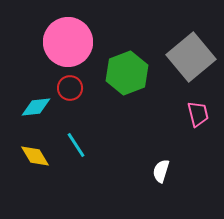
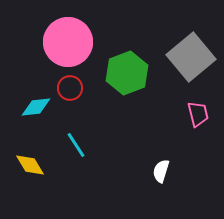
yellow diamond: moved 5 px left, 9 px down
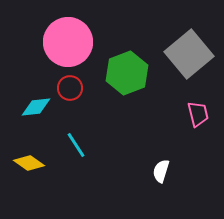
gray square: moved 2 px left, 3 px up
yellow diamond: moved 1 px left, 2 px up; rotated 24 degrees counterclockwise
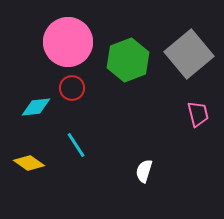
green hexagon: moved 1 px right, 13 px up
red circle: moved 2 px right
white semicircle: moved 17 px left
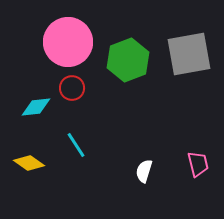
gray square: rotated 30 degrees clockwise
pink trapezoid: moved 50 px down
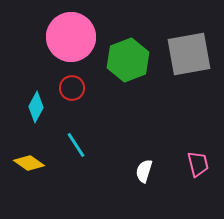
pink circle: moved 3 px right, 5 px up
cyan diamond: rotated 56 degrees counterclockwise
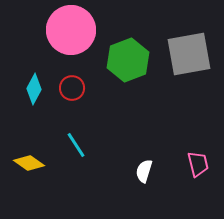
pink circle: moved 7 px up
cyan diamond: moved 2 px left, 18 px up
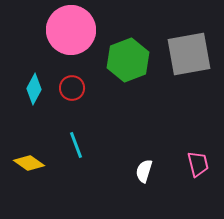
cyan line: rotated 12 degrees clockwise
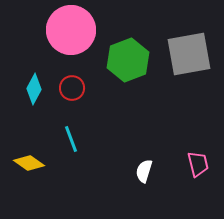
cyan line: moved 5 px left, 6 px up
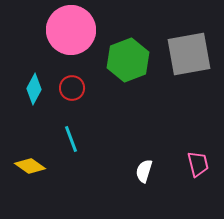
yellow diamond: moved 1 px right, 3 px down
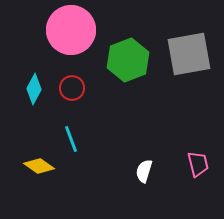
yellow diamond: moved 9 px right
